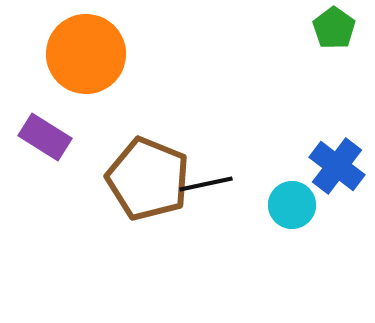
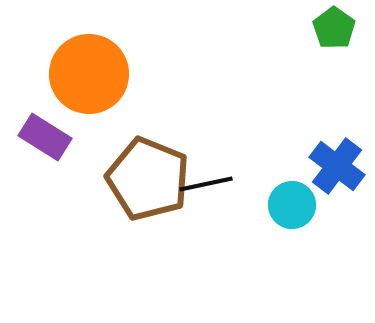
orange circle: moved 3 px right, 20 px down
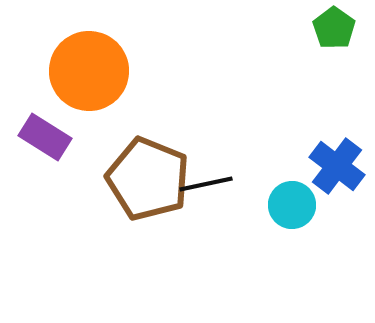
orange circle: moved 3 px up
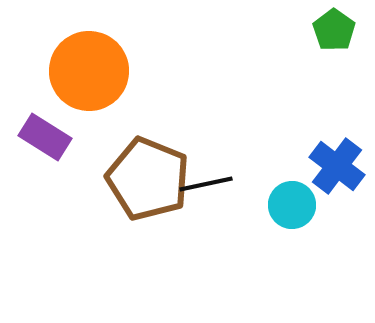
green pentagon: moved 2 px down
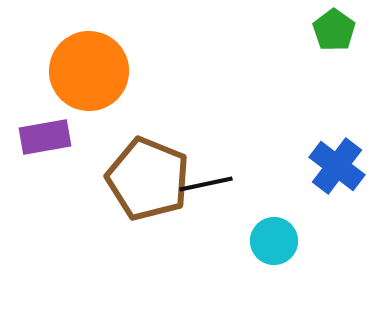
purple rectangle: rotated 42 degrees counterclockwise
cyan circle: moved 18 px left, 36 px down
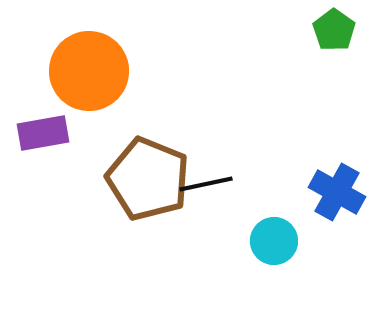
purple rectangle: moved 2 px left, 4 px up
blue cross: moved 26 px down; rotated 8 degrees counterclockwise
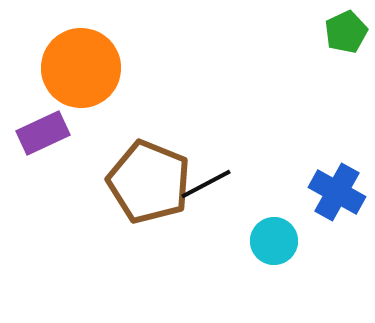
green pentagon: moved 12 px right, 2 px down; rotated 12 degrees clockwise
orange circle: moved 8 px left, 3 px up
purple rectangle: rotated 15 degrees counterclockwise
brown pentagon: moved 1 px right, 3 px down
black line: rotated 16 degrees counterclockwise
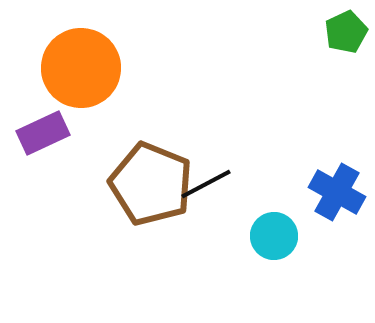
brown pentagon: moved 2 px right, 2 px down
cyan circle: moved 5 px up
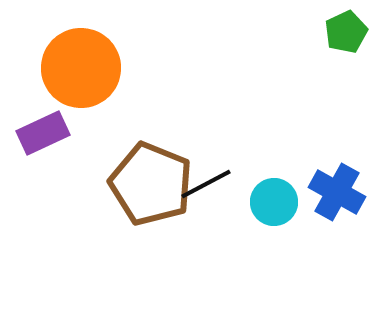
cyan circle: moved 34 px up
